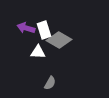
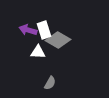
purple arrow: moved 2 px right, 2 px down
gray diamond: moved 1 px left
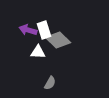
gray diamond: rotated 15 degrees clockwise
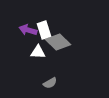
gray diamond: moved 2 px down
gray semicircle: rotated 32 degrees clockwise
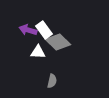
white rectangle: rotated 18 degrees counterclockwise
gray semicircle: moved 2 px right, 2 px up; rotated 48 degrees counterclockwise
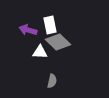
white rectangle: moved 6 px right, 5 px up; rotated 24 degrees clockwise
white triangle: moved 2 px right
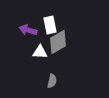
gray diamond: rotated 75 degrees counterclockwise
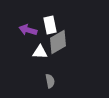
gray semicircle: moved 2 px left; rotated 24 degrees counterclockwise
